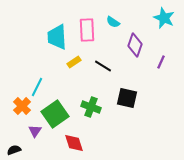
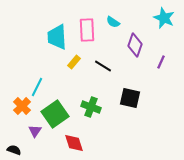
yellow rectangle: rotated 16 degrees counterclockwise
black square: moved 3 px right
black semicircle: rotated 40 degrees clockwise
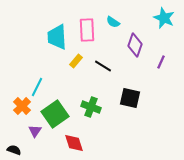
yellow rectangle: moved 2 px right, 1 px up
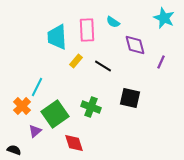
purple diamond: rotated 35 degrees counterclockwise
purple triangle: rotated 16 degrees clockwise
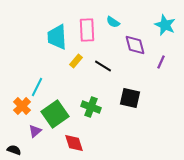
cyan star: moved 1 px right, 7 px down
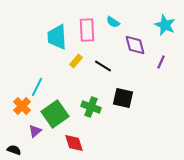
black square: moved 7 px left
